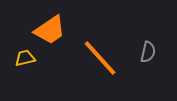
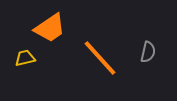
orange trapezoid: moved 2 px up
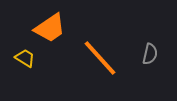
gray semicircle: moved 2 px right, 2 px down
yellow trapezoid: rotated 45 degrees clockwise
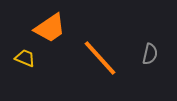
yellow trapezoid: rotated 10 degrees counterclockwise
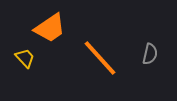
yellow trapezoid: rotated 25 degrees clockwise
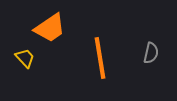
gray semicircle: moved 1 px right, 1 px up
orange line: rotated 33 degrees clockwise
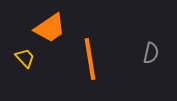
orange line: moved 10 px left, 1 px down
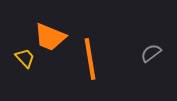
orange trapezoid: moved 9 px down; rotated 56 degrees clockwise
gray semicircle: rotated 140 degrees counterclockwise
